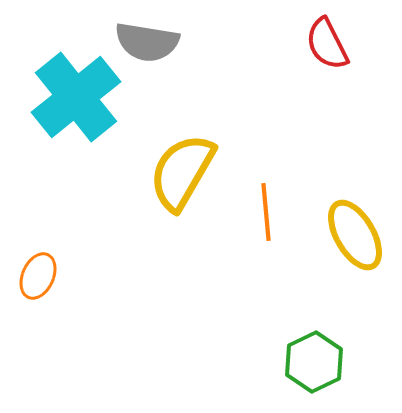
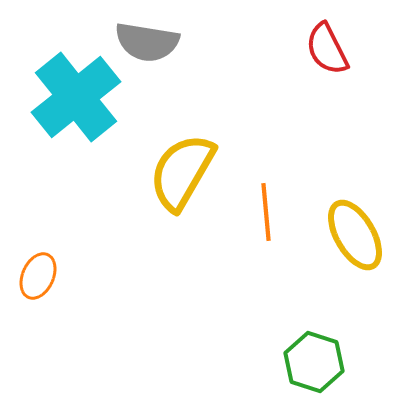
red semicircle: moved 5 px down
green hexagon: rotated 16 degrees counterclockwise
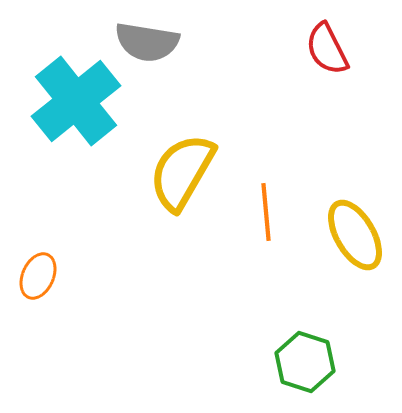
cyan cross: moved 4 px down
green hexagon: moved 9 px left
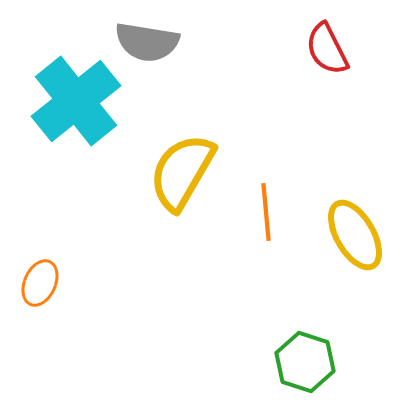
orange ellipse: moved 2 px right, 7 px down
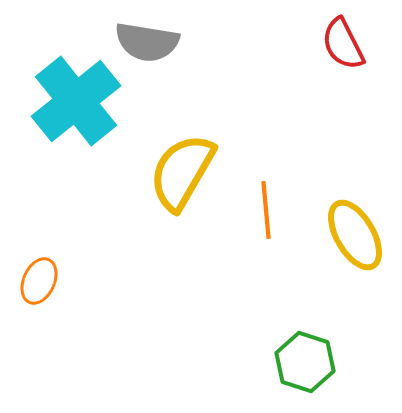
red semicircle: moved 16 px right, 5 px up
orange line: moved 2 px up
orange ellipse: moved 1 px left, 2 px up
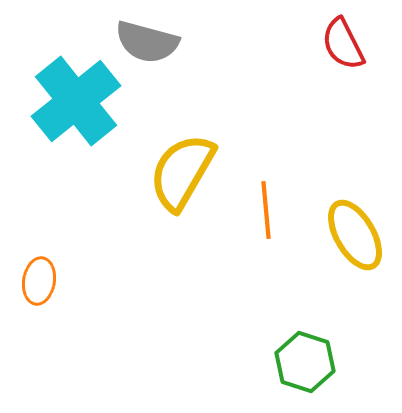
gray semicircle: rotated 6 degrees clockwise
orange ellipse: rotated 15 degrees counterclockwise
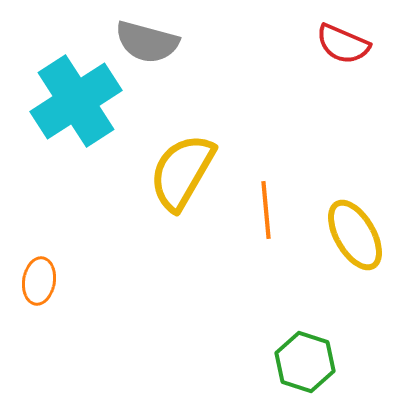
red semicircle: rotated 40 degrees counterclockwise
cyan cross: rotated 6 degrees clockwise
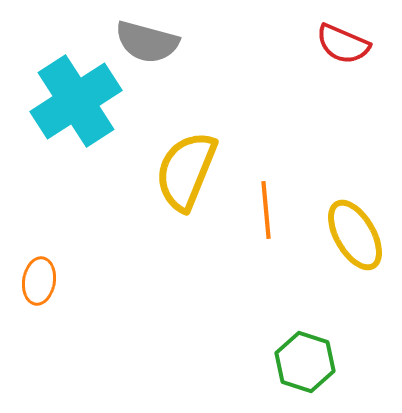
yellow semicircle: moved 4 px right, 1 px up; rotated 8 degrees counterclockwise
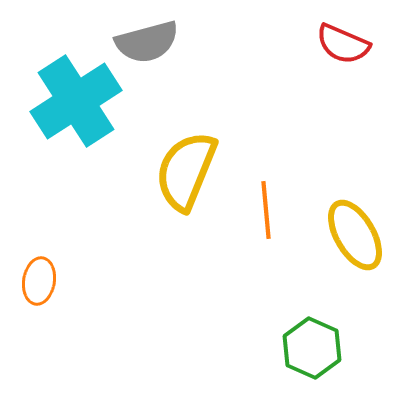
gray semicircle: rotated 30 degrees counterclockwise
green hexagon: moved 7 px right, 14 px up; rotated 6 degrees clockwise
